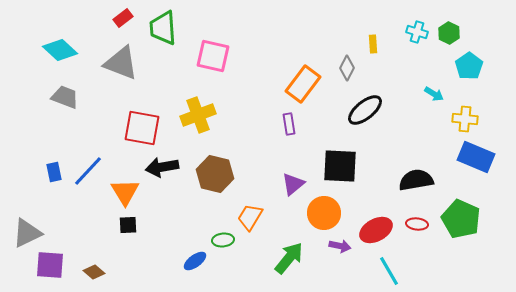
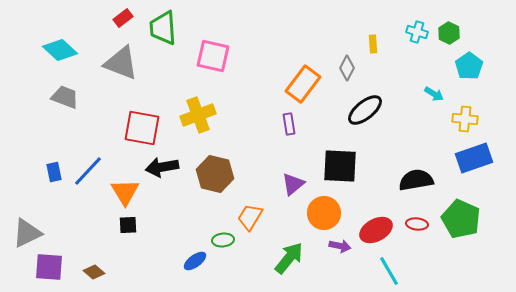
blue rectangle at (476, 157): moved 2 px left, 1 px down; rotated 42 degrees counterclockwise
purple square at (50, 265): moved 1 px left, 2 px down
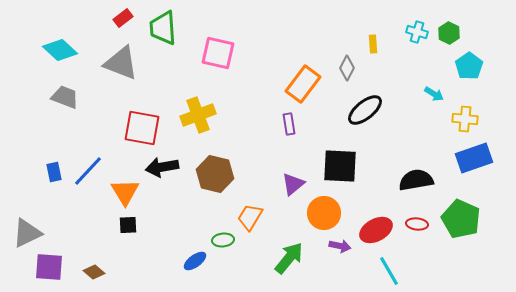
pink square at (213, 56): moved 5 px right, 3 px up
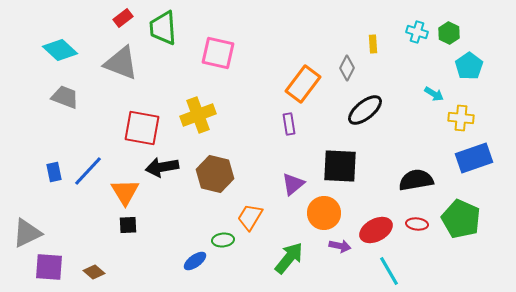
yellow cross at (465, 119): moved 4 px left, 1 px up
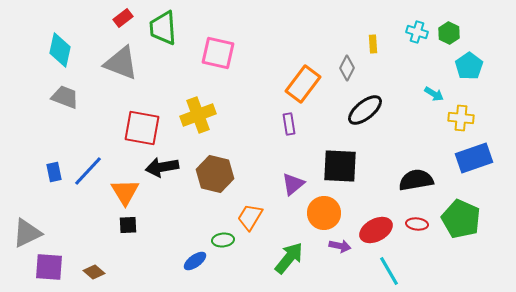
cyan diamond at (60, 50): rotated 60 degrees clockwise
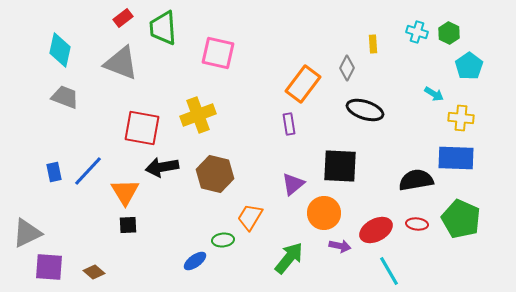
black ellipse at (365, 110): rotated 57 degrees clockwise
blue rectangle at (474, 158): moved 18 px left; rotated 21 degrees clockwise
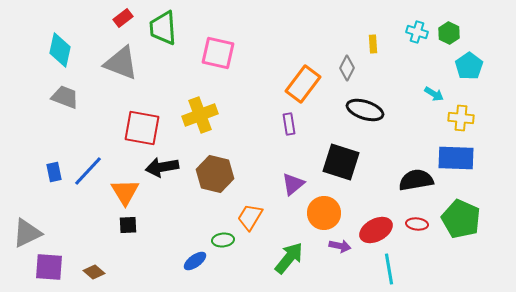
yellow cross at (198, 115): moved 2 px right
black square at (340, 166): moved 1 px right, 4 px up; rotated 15 degrees clockwise
cyan line at (389, 271): moved 2 px up; rotated 20 degrees clockwise
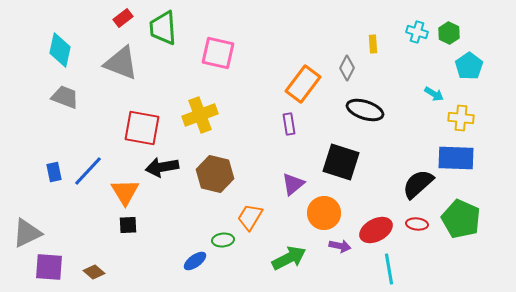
black semicircle at (416, 180): moved 2 px right, 4 px down; rotated 32 degrees counterclockwise
green arrow at (289, 258): rotated 24 degrees clockwise
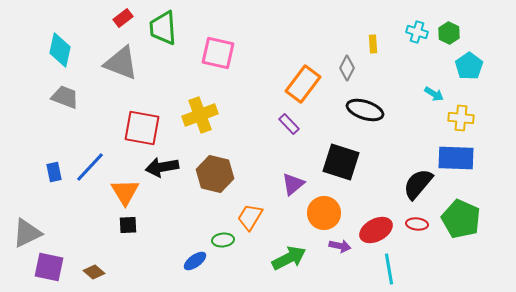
purple rectangle at (289, 124): rotated 35 degrees counterclockwise
blue line at (88, 171): moved 2 px right, 4 px up
black semicircle at (418, 184): rotated 8 degrees counterclockwise
purple square at (49, 267): rotated 8 degrees clockwise
